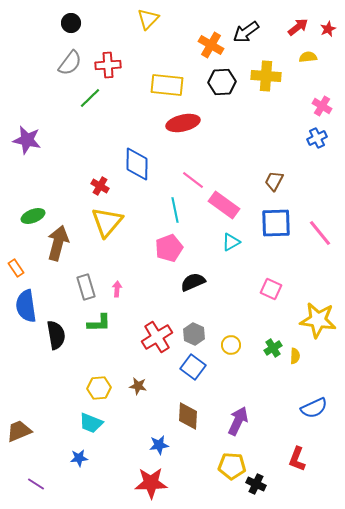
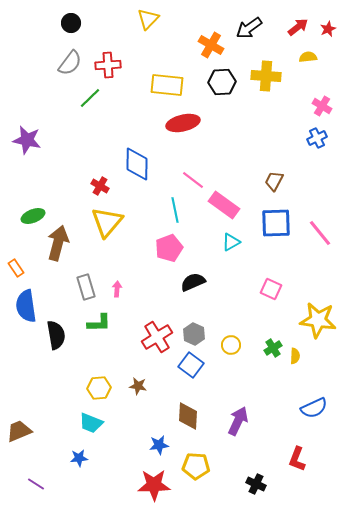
black arrow at (246, 32): moved 3 px right, 4 px up
blue square at (193, 367): moved 2 px left, 2 px up
yellow pentagon at (232, 466): moved 36 px left
red star at (151, 483): moved 3 px right, 2 px down
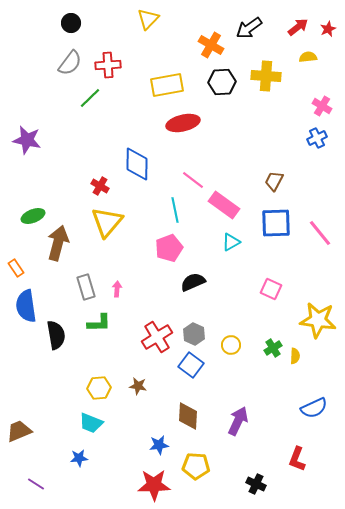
yellow rectangle at (167, 85): rotated 16 degrees counterclockwise
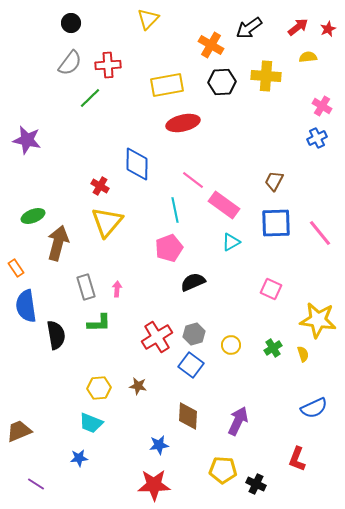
gray hexagon at (194, 334): rotated 20 degrees clockwise
yellow semicircle at (295, 356): moved 8 px right, 2 px up; rotated 21 degrees counterclockwise
yellow pentagon at (196, 466): moved 27 px right, 4 px down
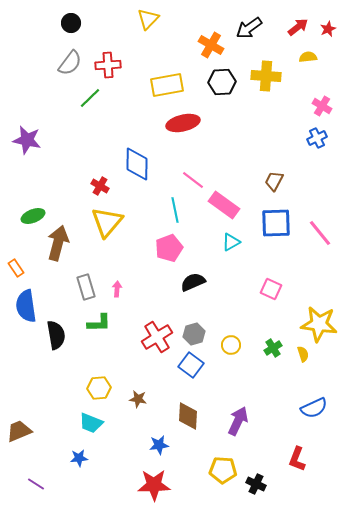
yellow star at (318, 320): moved 1 px right, 4 px down
brown star at (138, 386): moved 13 px down
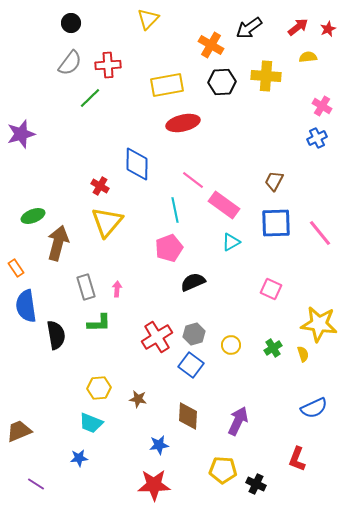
purple star at (27, 140): moved 6 px left, 6 px up; rotated 28 degrees counterclockwise
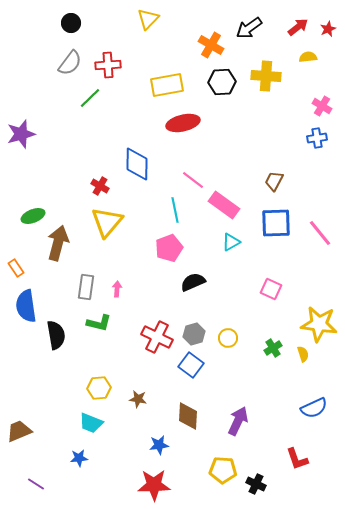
blue cross at (317, 138): rotated 18 degrees clockwise
gray rectangle at (86, 287): rotated 25 degrees clockwise
green L-shape at (99, 323): rotated 15 degrees clockwise
red cross at (157, 337): rotated 32 degrees counterclockwise
yellow circle at (231, 345): moved 3 px left, 7 px up
red L-shape at (297, 459): rotated 40 degrees counterclockwise
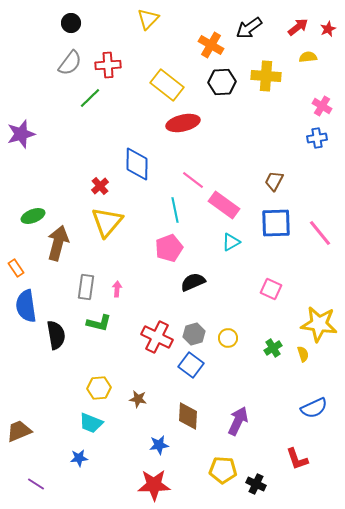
yellow rectangle at (167, 85): rotated 48 degrees clockwise
red cross at (100, 186): rotated 18 degrees clockwise
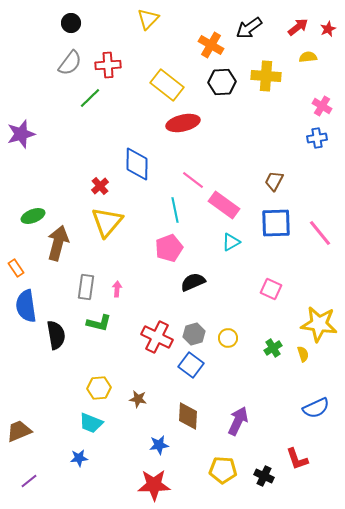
blue semicircle at (314, 408): moved 2 px right
purple line at (36, 484): moved 7 px left, 3 px up; rotated 72 degrees counterclockwise
black cross at (256, 484): moved 8 px right, 8 px up
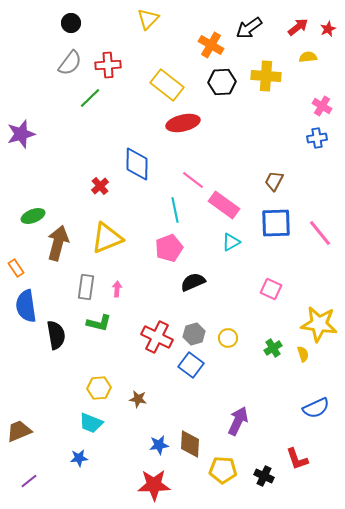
yellow triangle at (107, 222): moved 16 px down; rotated 28 degrees clockwise
brown diamond at (188, 416): moved 2 px right, 28 px down
